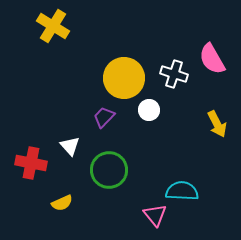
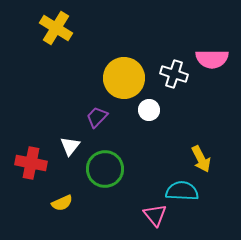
yellow cross: moved 3 px right, 2 px down
pink semicircle: rotated 60 degrees counterclockwise
purple trapezoid: moved 7 px left
yellow arrow: moved 16 px left, 35 px down
white triangle: rotated 20 degrees clockwise
green circle: moved 4 px left, 1 px up
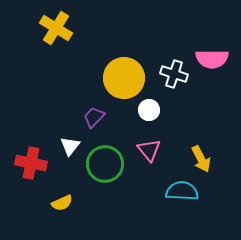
purple trapezoid: moved 3 px left
green circle: moved 5 px up
pink triangle: moved 6 px left, 65 px up
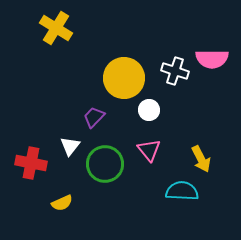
white cross: moved 1 px right, 3 px up
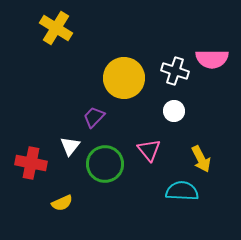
white circle: moved 25 px right, 1 px down
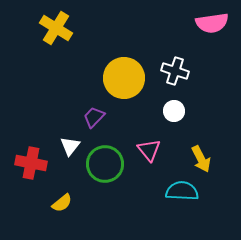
pink semicircle: moved 36 px up; rotated 8 degrees counterclockwise
yellow semicircle: rotated 15 degrees counterclockwise
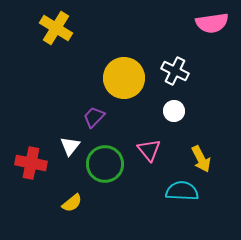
white cross: rotated 8 degrees clockwise
yellow semicircle: moved 10 px right
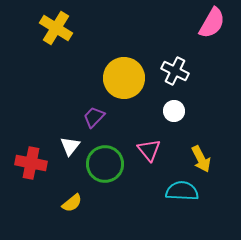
pink semicircle: rotated 52 degrees counterclockwise
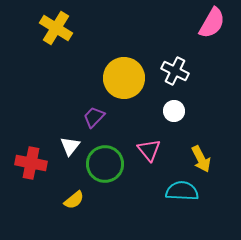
yellow semicircle: moved 2 px right, 3 px up
